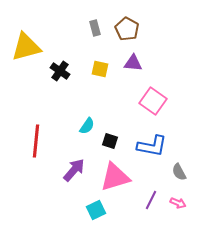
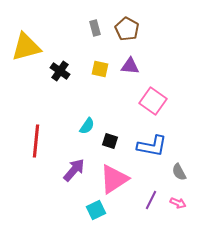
purple triangle: moved 3 px left, 3 px down
pink triangle: moved 1 px left, 2 px down; rotated 16 degrees counterclockwise
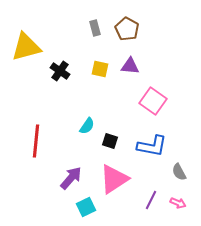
purple arrow: moved 3 px left, 8 px down
cyan square: moved 10 px left, 3 px up
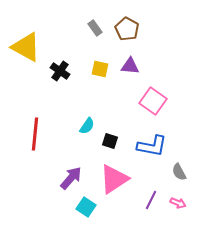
gray rectangle: rotated 21 degrees counterclockwise
yellow triangle: rotated 44 degrees clockwise
red line: moved 1 px left, 7 px up
cyan square: rotated 30 degrees counterclockwise
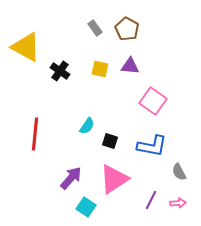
pink arrow: rotated 28 degrees counterclockwise
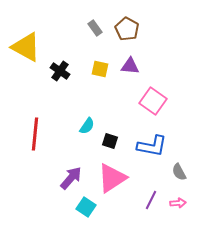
pink triangle: moved 2 px left, 1 px up
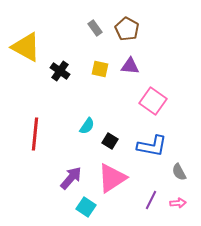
black square: rotated 14 degrees clockwise
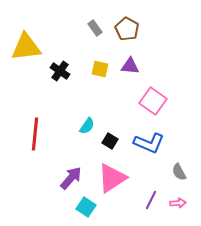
yellow triangle: rotated 36 degrees counterclockwise
blue L-shape: moved 3 px left, 3 px up; rotated 12 degrees clockwise
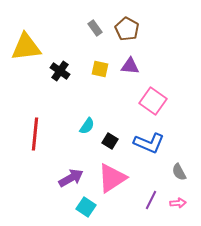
purple arrow: rotated 20 degrees clockwise
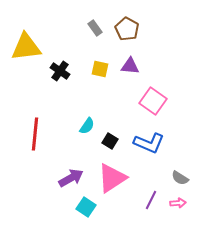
gray semicircle: moved 1 px right, 6 px down; rotated 30 degrees counterclockwise
